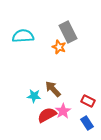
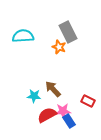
pink star: rotated 28 degrees clockwise
blue rectangle: moved 18 px left, 2 px up
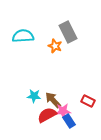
orange star: moved 4 px left, 1 px up
brown arrow: moved 11 px down
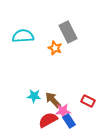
orange star: moved 2 px down
red semicircle: moved 1 px right, 5 px down
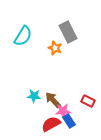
cyan semicircle: rotated 125 degrees clockwise
red semicircle: moved 3 px right, 4 px down
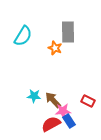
gray rectangle: rotated 25 degrees clockwise
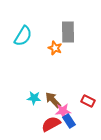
cyan star: moved 2 px down
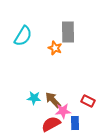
blue rectangle: moved 6 px right, 2 px down; rotated 32 degrees clockwise
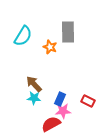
orange star: moved 5 px left, 1 px up
brown arrow: moved 19 px left, 16 px up
blue rectangle: moved 15 px left, 24 px up; rotated 24 degrees clockwise
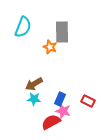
gray rectangle: moved 6 px left
cyan semicircle: moved 9 px up; rotated 10 degrees counterclockwise
brown arrow: rotated 78 degrees counterclockwise
cyan star: moved 1 px down
pink star: rotated 21 degrees clockwise
red semicircle: moved 2 px up
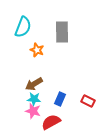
orange star: moved 13 px left, 3 px down
pink star: moved 30 px left
